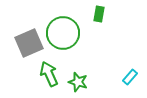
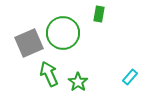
green star: rotated 18 degrees clockwise
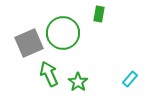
cyan rectangle: moved 2 px down
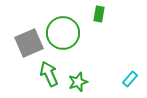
green star: rotated 18 degrees clockwise
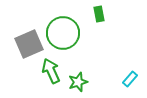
green rectangle: rotated 21 degrees counterclockwise
gray square: moved 1 px down
green arrow: moved 2 px right, 3 px up
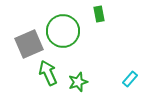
green circle: moved 2 px up
green arrow: moved 3 px left, 2 px down
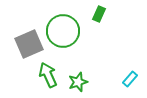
green rectangle: rotated 35 degrees clockwise
green arrow: moved 2 px down
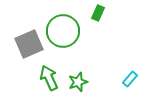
green rectangle: moved 1 px left, 1 px up
green arrow: moved 1 px right, 3 px down
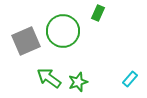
gray square: moved 3 px left, 3 px up
green arrow: rotated 30 degrees counterclockwise
